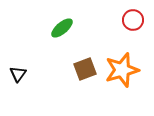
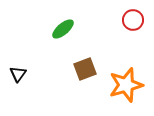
green ellipse: moved 1 px right, 1 px down
orange star: moved 4 px right, 15 px down
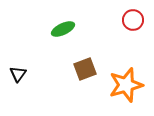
green ellipse: rotated 15 degrees clockwise
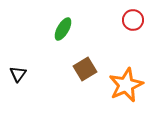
green ellipse: rotated 35 degrees counterclockwise
brown square: rotated 10 degrees counterclockwise
orange star: rotated 8 degrees counterclockwise
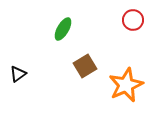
brown square: moved 3 px up
black triangle: rotated 18 degrees clockwise
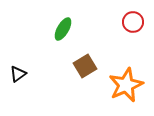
red circle: moved 2 px down
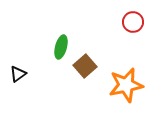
green ellipse: moved 2 px left, 18 px down; rotated 15 degrees counterclockwise
brown square: rotated 10 degrees counterclockwise
orange star: rotated 12 degrees clockwise
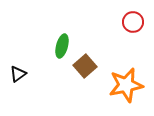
green ellipse: moved 1 px right, 1 px up
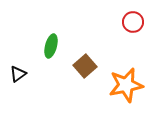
green ellipse: moved 11 px left
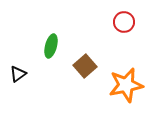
red circle: moved 9 px left
